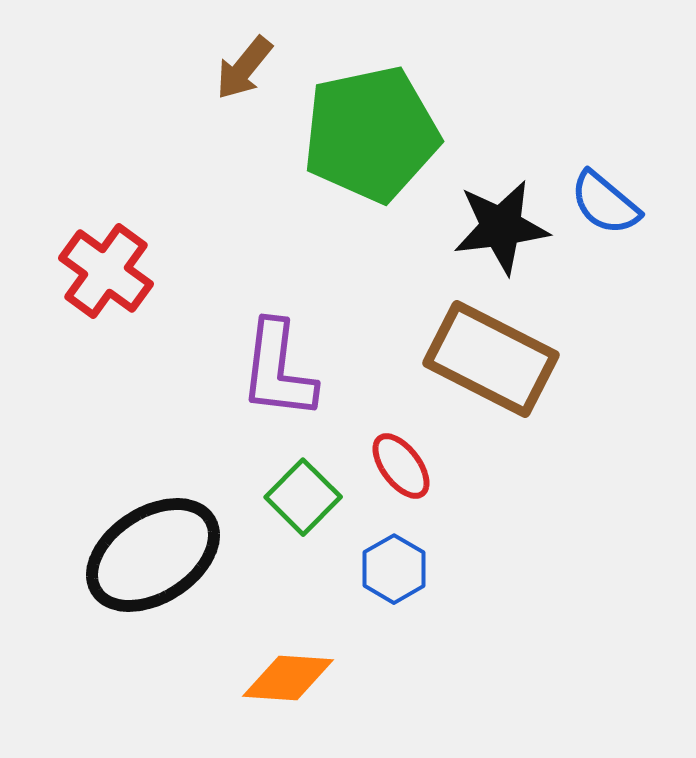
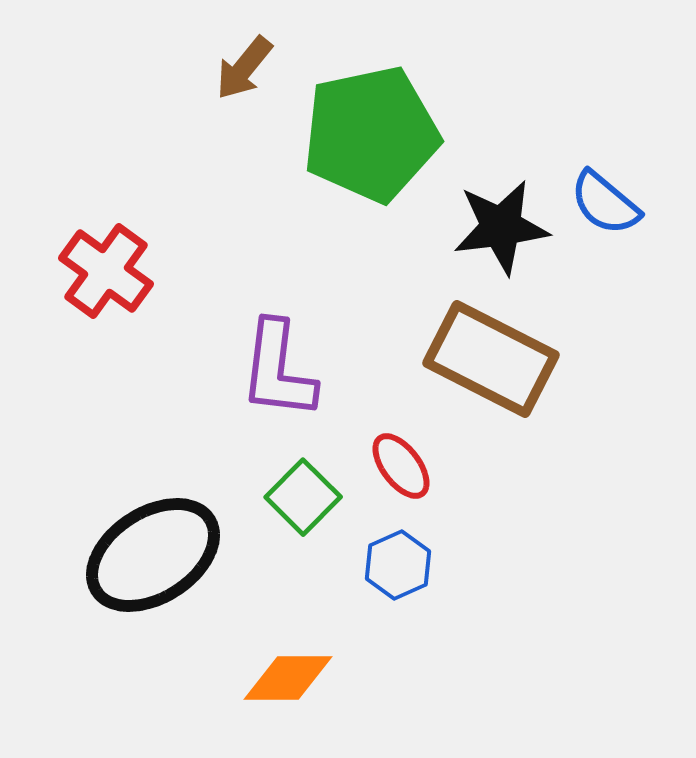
blue hexagon: moved 4 px right, 4 px up; rotated 6 degrees clockwise
orange diamond: rotated 4 degrees counterclockwise
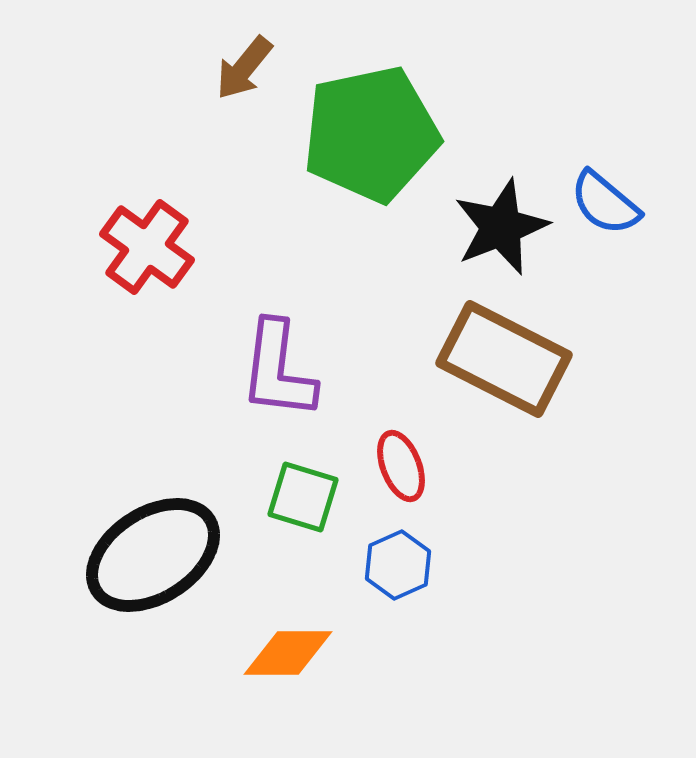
black star: rotated 14 degrees counterclockwise
red cross: moved 41 px right, 24 px up
brown rectangle: moved 13 px right
red ellipse: rotated 16 degrees clockwise
green square: rotated 28 degrees counterclockwise
orange diamond: moved 25 px up
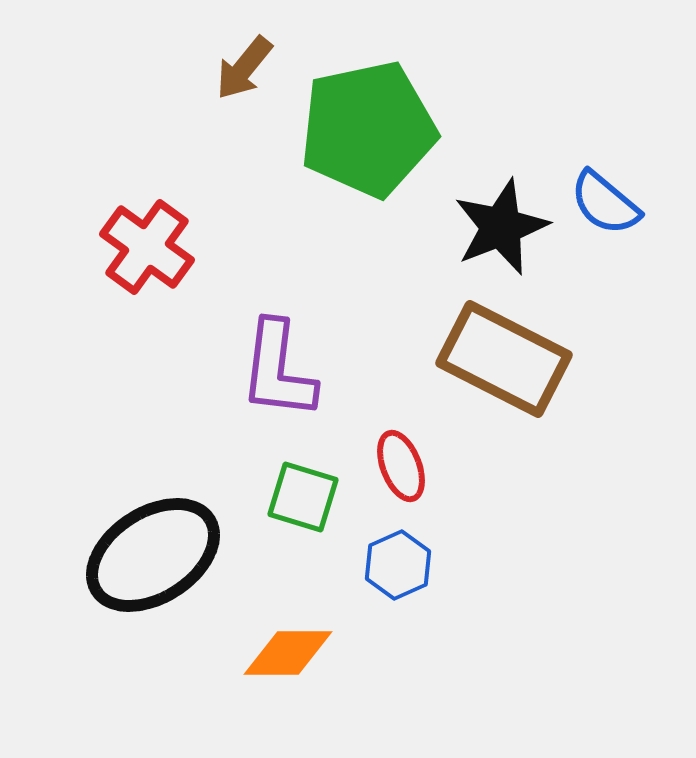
green pentagon: moved 3 px left, 5 px up
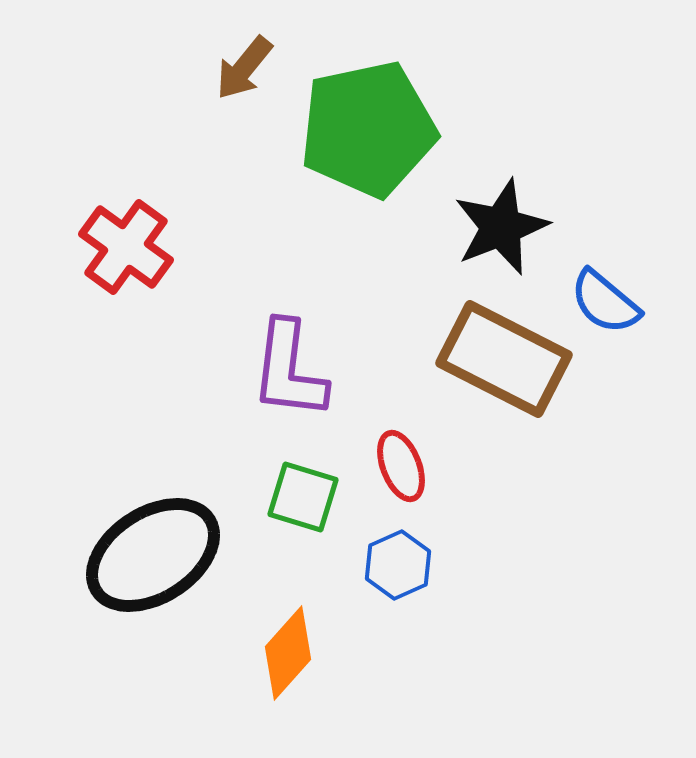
blue semicircle: moved 99 px down
red cross: moved 21 px left
purple L-shape: moved 11 px right
orange diamond: rotated 48 degrees counterclockwise
